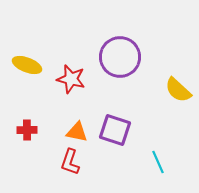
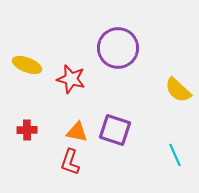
purple circle: moved 2 px left, 9 px up
cyan line: moved 17 px right, 7 px up
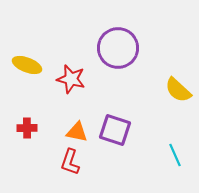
red cross: moved 2 px up
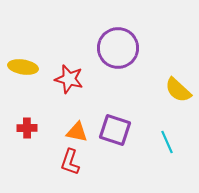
yellow ellipse: moved 4 px left, 2 px down; rotated 12 degrees counterclockwise
red star: moved 2 px left
cyan line: moved 8 px left, 13 px up
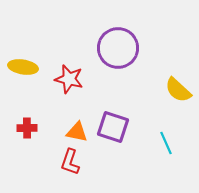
purple square: moved 2 px left, 3 px up
cyan line: moved 1 px left, 1 px down
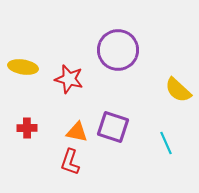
purple circle: moved 2 px down
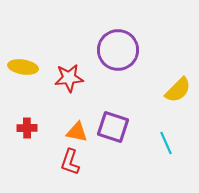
red star: moved 1 px up; rotated 20 degrees counterclockwise
yellow semicircle: rotated 88 degrees counterclockwise
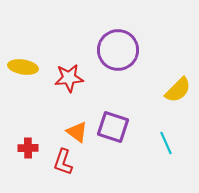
red cross: moved 1 px right, 20 px down
orange triangle: rotated 25 degrees clockwise
red L-shape: moved 7 px left
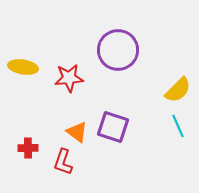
cyan line: moved 12 px right, 17 px up
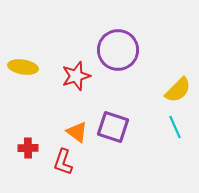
red star: moved 7 px right, 2 px up; rotated 12 degrees counterclockwise
cyan line: moved 3 px left, 1 px down
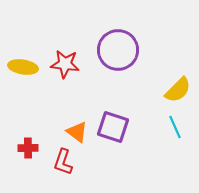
red star: moved 11 px left, 12 px up; rotated 24 degrees clockwise
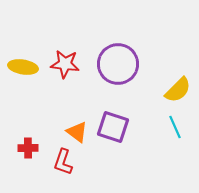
purple circle: moved 14 px down
